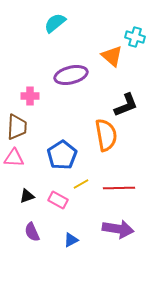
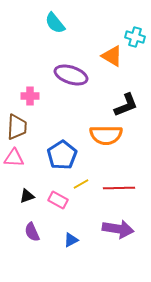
cyan semicircle: rotated 90 degrees counterclockwise
orange triangle: rotated 10 degrees counterclockwise
purple ellipse: rotated 32 degrees clockwise
orange semicircle: rotated 100 degrees clockwise
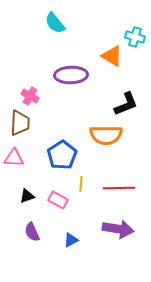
purple ellipse: rotated 20 degrees counterclockwise
pink cross: rotated 30 degrees clockwise
black L-shape: moved 1 px up
brown trapezoid: moved 3 px right, 4 px up
yellow line: rotated 56 degrees counterclockwise
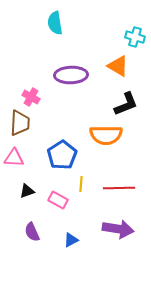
cyan semicircle: rotated 30 degrees clockwise
orange triangle: moved 6 px right, 10 px down
pink cross: moved 1 px right, 1 px down
black triangle: moved 5 px up
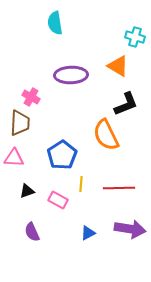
orange semicircle: rotated 64 degrees clockwise
purple arrow: moved 12 px right
blue triangle: moved 17 px right, 7 px up
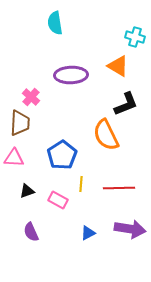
pink cross: rotated 12 degrees clockwise
purple semicircle: moved 1 px left
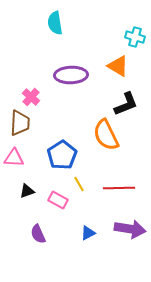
yellow line: moved 2 px left; rotated 35 degrees counterclockwise
purple semicircle: moved 7 px right, 2 px down
